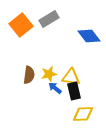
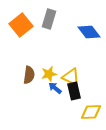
gray rectangle: rotated 42 degrees counterclockwise
blue diamond: moved 4 px up
yellow triangle: rotated 18 degrees clockwise
yellow diamond: moved 8 px right, 2 px up
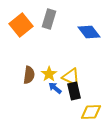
yellow star: rotated 21 degrees counterclockwise
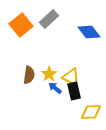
gray rectangle: rotated 30 degrees clockwise
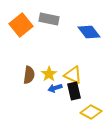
gray rectangle: rotated 54 degrees clockwise
yellow triangle: moved 2 px right, 2 px up
blue arrow: rotated 56 degrees counterclockwise
yellow diamond: rotated 30 degrees clockwise
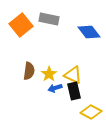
brown semicircle: moved 4 px up
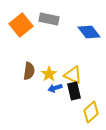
yellow diamond: rotated 70 degrees counterclockwise
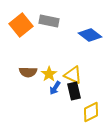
gray rectangle: moved 2 px down
blue diamond: moved 1 px right, 3 px down; rotated 15 degrees counterclockwise
brown semicircle: moved 1 px left, 1 px down; rotated 84 degrees clockwise
blue arrow: rotated 40 degrees counterclockwise
yellow diamond: rotated 15 degrees clockwise
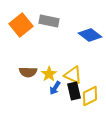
yellow diamond: moved 1 px left, 16 px up
